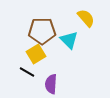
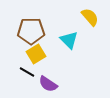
yellow semicircle: moved 4 px right, 1 px up
brown pentagon: moved 11 px left
purple semicircle: moved 3 px left; rotated 60 degrees counterclockwise
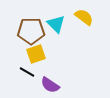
yellow semicircle: moved 6 px left; rotated 12 degrees counterclockwise
cyan triangle: moved 13 px left, 16 px up
yellow square: rotated 12 degrees clockwise
purple semicircle: moved 2 px right, 1 px down
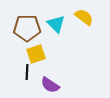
brown pentagon: moved 4 px left, 3 px up
black line: rotated 63 degrees clockwise
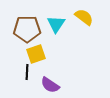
cyan triangle: rotated 18 degrees clockwise
brown pentagon: moved 1 px down
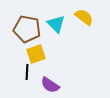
cyan triangle: rotated 18 degrees counterclockwise
brown pentagon: rotated 12 degrees clockwise
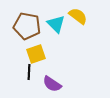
yellow semicircle: moved 6 px left, 1 px up
brown pentagon: moved 3 px up
black line: moved 2 px right
purple semicircle: moved 2 px right, 1 px up
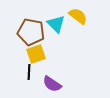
brown pentagon: moved 4 px right, 6 px down
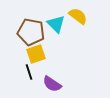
black line: rotated 21 degrees counterclockwise
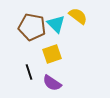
brown pentagon: moved 1 px right, 5 px up
yellow square: moved 16 px right
purple semicircle: moved 1 px up
